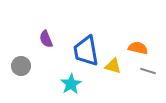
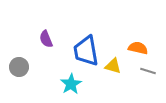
gray circle: moved 2 px left, 1 px down
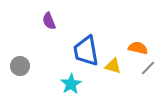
purple semicircle: moved 3 px right, 18 px up
gray circle: moved 1 px right, 1 px up
gray line: moved 3 px up; rotated 63 degrees counterclockwise
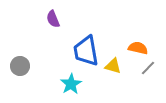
purple semicircle: moved 4 px right, 2 px up
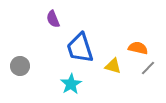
blue trapezoid: moved 6 px left, 3 px up; rotated 8 degrees counterclockwise
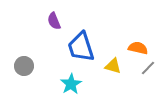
purple semicircle: moved 1 px right, 2 px down
blue trapezoid: moved 1 px right, 1 px up
gray circle: moved 4 px right
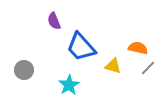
blue trapezoid: rotated 24 degrees counterclockwise
gray circle: moved 4 px down
cyan star: moved 2 px left, 1 px down
